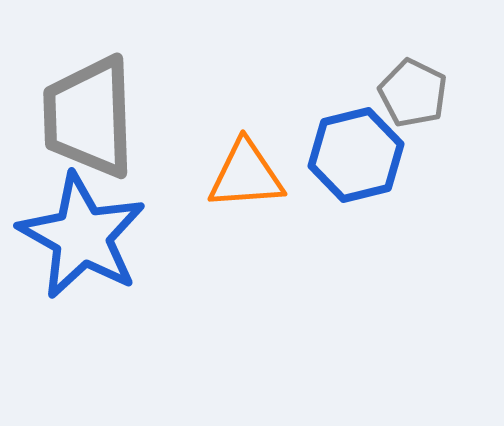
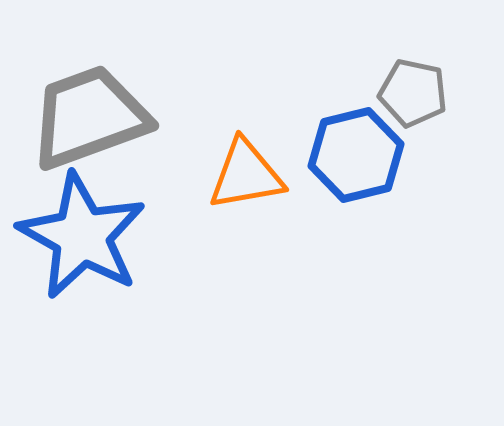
gray pentagon: rotated 14 degrees counterclockwise
gray trapezoid: rotated 72 degrees clockwise
orange triangle: rotated 6 degrees counterclockwise
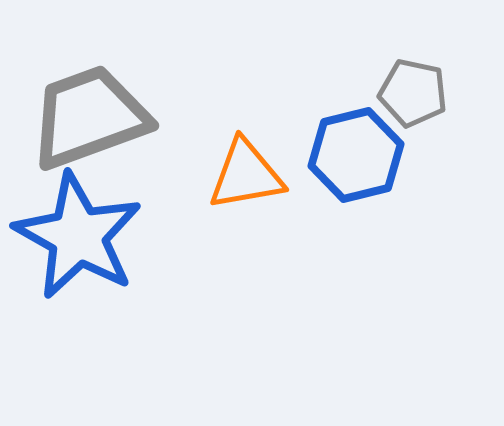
blue star: moved 4 px left
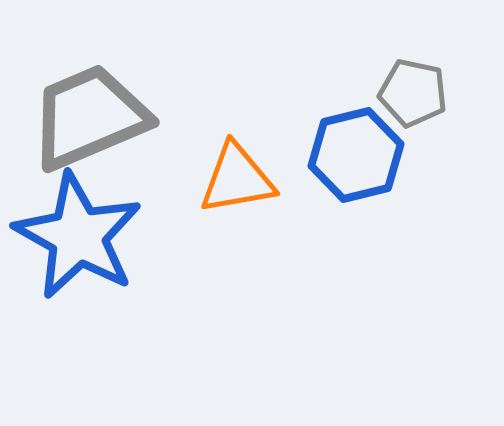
gray trapezoid: rotated 3 degrees counterclockwise
orange triangle: moved 9 px left, 4 px down
